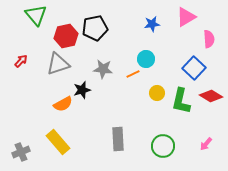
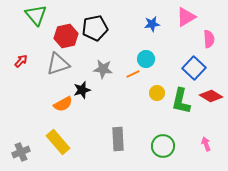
pink arrow: rotated 120 degrees clockwise
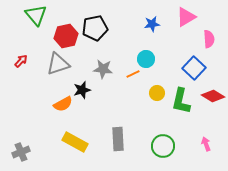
red diamond: moved 2 px right
yellow rectangle: moved 17 px right; rotated 20 degrees counterclockwise
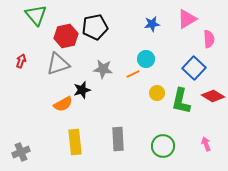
pink triangle: moved 1 px right, 2 px down
black pentagon: moved 1 px up
red arrow: rotated 24 degrees counterclockwise
yellow rectangle: rotated 55 degrees clockwise
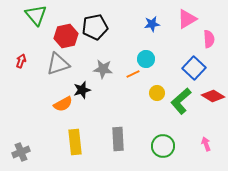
green L-shape: rotated 36 degrees clockwise
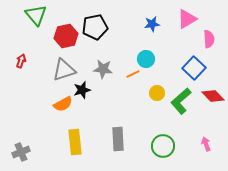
gray triangle: moved 6 px right, 6 px down
red diamond: rotated 15 degrees clockwise
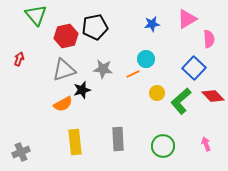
red arrow: moved 2 px left, 2 px up
